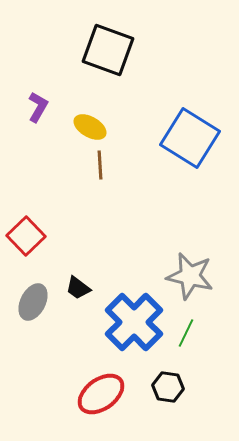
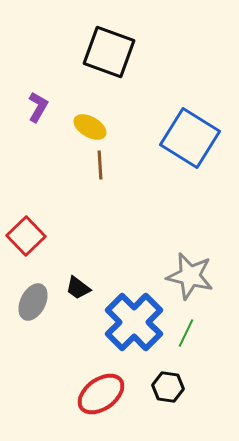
black square: moved 1 px right, 2 px down
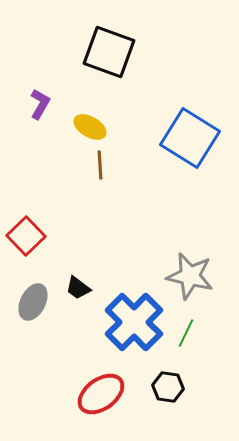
purple L-shape: moved 2 px right, 3 px up
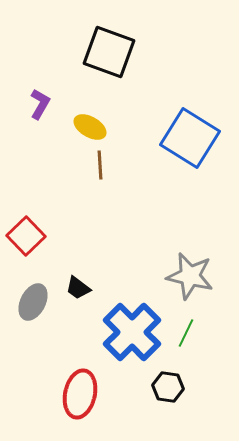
blue cross: moved 2 px left, 10 px down
red ellipse: moved 21 px left; rotated 42 degrees counterclockwise
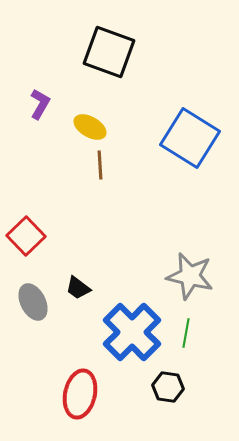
gray ellipse: rotated 54 degrees counterclockwise
green line: rotated 16 degrees counterclockwise
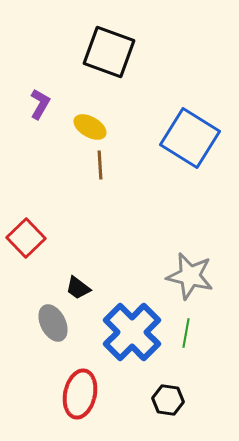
red square: moved 2 px down
gray ellipse: moved 20 px right, 21 px down
black hexagon: moved 13 px down
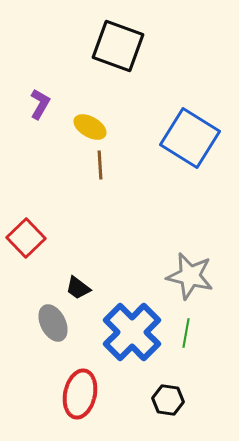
black square: moved 9 px right, 6 px up
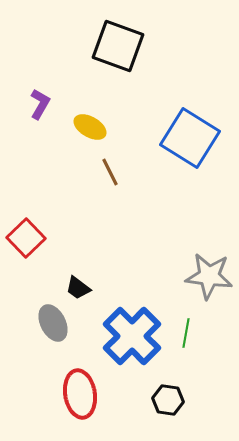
brown line: moved 10 px right, 7 px down; rotated 24 degrees counterclockwise
gray star: moved 19 px right; rotated 6 degrees counterclockwise
blue cross: moved 4 px down
red ellipse: rotated 21 degrees counterclockwise
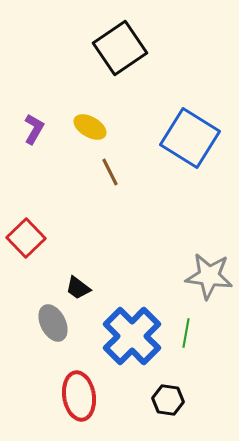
black square: moved 2 px right, 2 px down; rotated 36 degrees clockwise
purple L-shape: moved 6 px left, 25 px down
red ellipse: moved 1 px left, 2 px down
